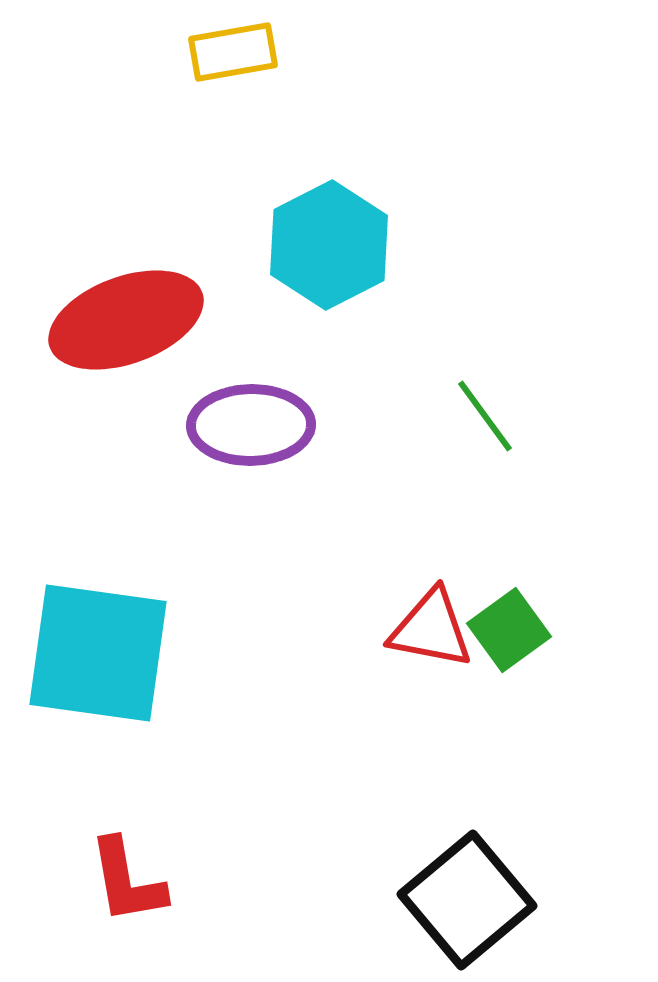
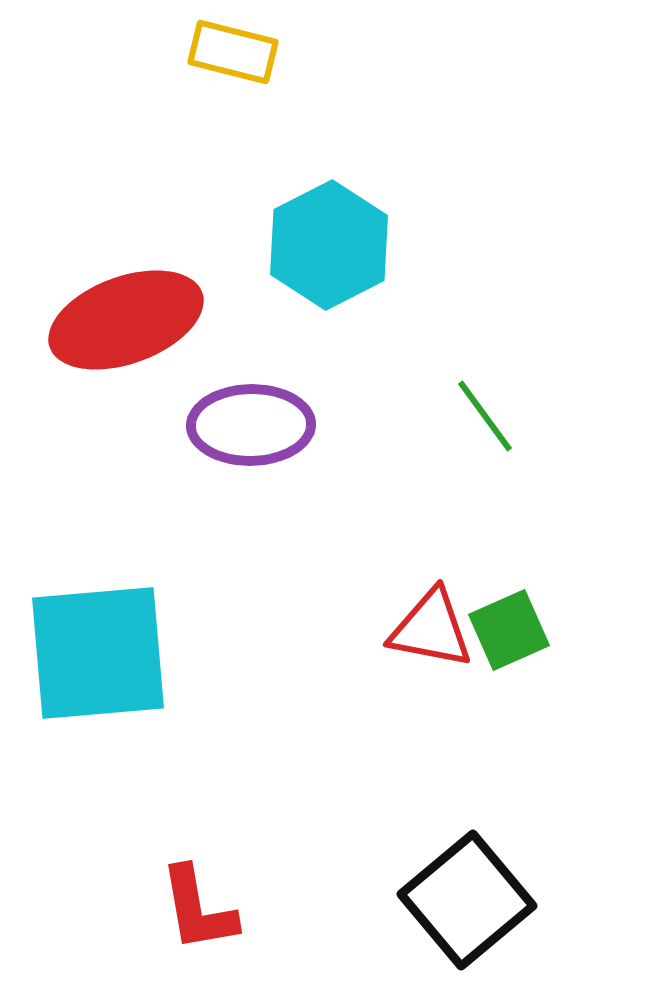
yellow rectangle: rotated 24 degrees clockwise
green square: rotated 12 degrees clockwise
cyan square: rotated 13 degrees counterclockwise
red L-shape: moved 71 px right, 28 px down
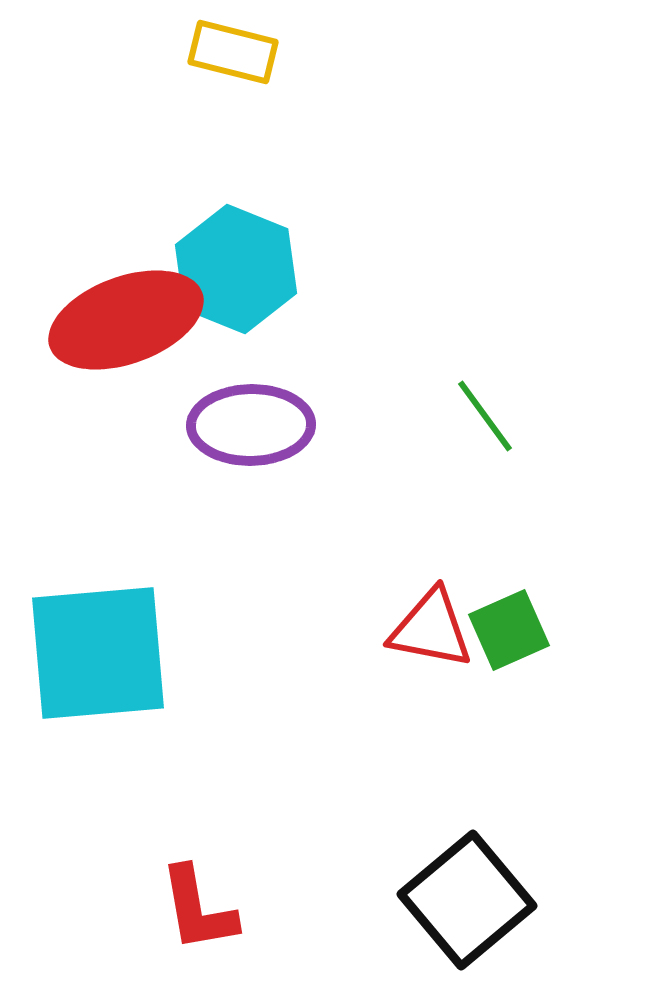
cyan hexagon: moved 93 px left, 24 px down; rotated 11 degrees counterclockwise
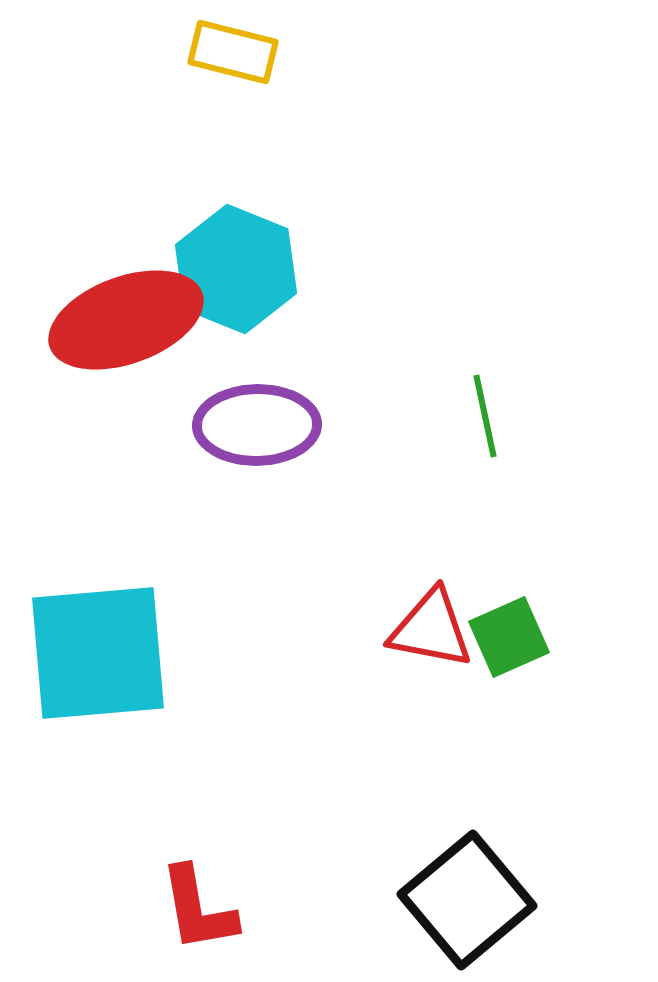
green line: rotated 24 degrees clockwise
purple ellipse: moved 6 px right
green square: moved 7 px down
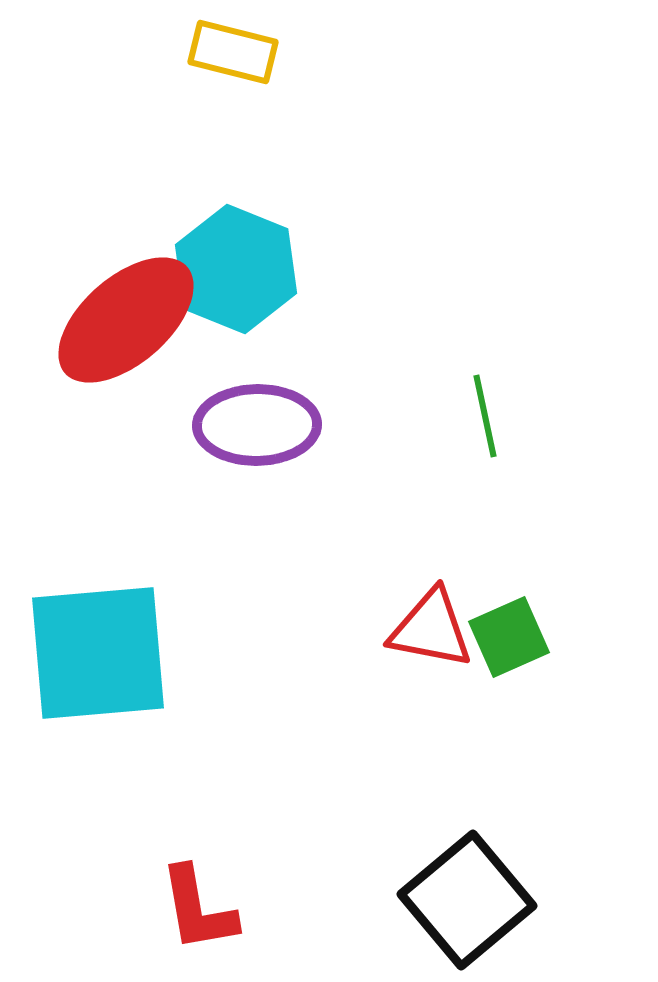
red ellipse: rotated 21 degrees counterclockwise
